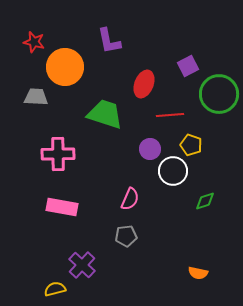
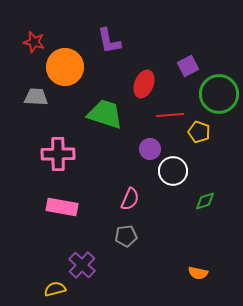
yellow pentagon: moved 8 px right, 13 px up
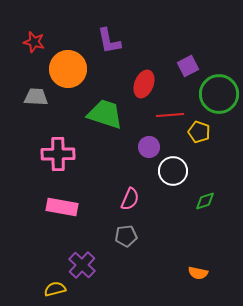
orange circle: moved 3 px right, 2 px down
purple circle: moved 1 px left, 2 px up
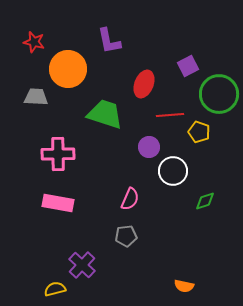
pink rectangle: moved 4 px left, 4 px up
orange semicircle: moved 14 px left, 13 px down
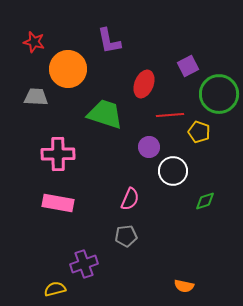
purple cross: moved 2 px right, 1 px up; rotated 28 degrees clockwise
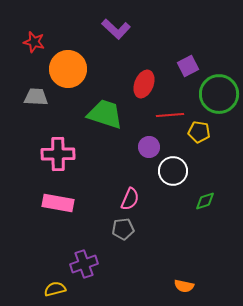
purple L-shape: moved 7 px right, 12 px up; rotated 36 degrees counterclockwise
yellow pentagon: rotated 10 degrees counterclockwise
gray pentagon: moved 3 px left, 7 px up
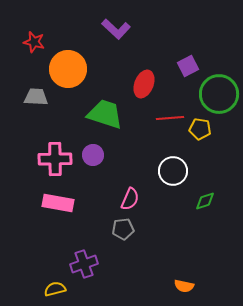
red line: moved 3 px down
yellow pentagon: moved 1 px right, 3 px up
purple circle: moved 56 px left, 8 px down
pink cross: moved 3 px left, 5 px down
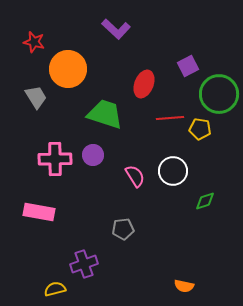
gray trapezoid: rotated 55 degrees clockwise
pink semicircle: moved 5 px right, 23 px up; rotated 55 degrees counterclockwise
pink rectangle: moved 19 px left, 9 px down
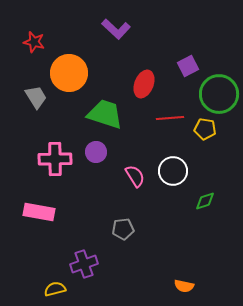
orange circle: moved 1 px right, 4 px down
yellow pentagon: moved 5 px right
purple circle: moved 3 px right, 3 px up
